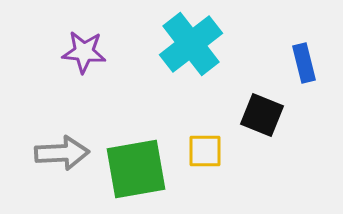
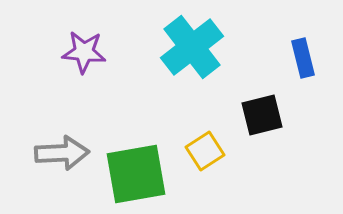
cyan cross: moved 1 px right, 3 px down
blue rectangle: moved 1 px left, 5 px up
black square: rotated 36 degrees counterclockwise
yellow square: rotated 33 degrees counterclockwise
green square: moved 5 px down
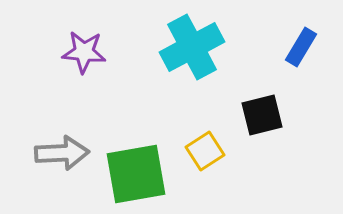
cyan cross: rotated 10 degrees clockwise
blue rectangle: moved 2 px left, 11 px up; rotated 45 degrees clockwise
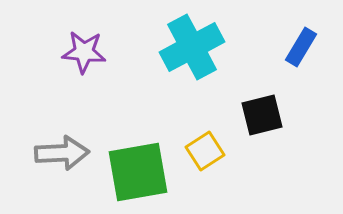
green square: moved 2 px right, 2 px up
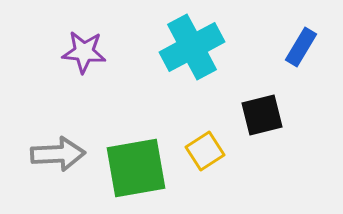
gray arrow: moved 4 px left, 1 px down
green square: moved 2 px left, 4 px up
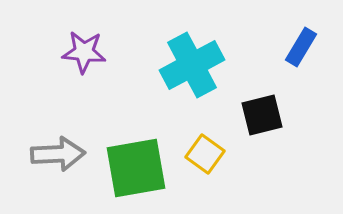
cyan cross: moved 18 px down
yellow square: moved 3 px down; rotated 21 degrees counterclockwise
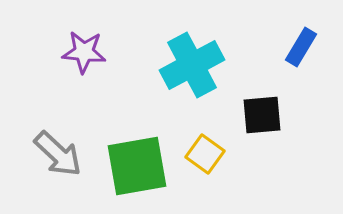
black square: rotated 9 degrees clockwise
gray arrow: rotated 46 degrees clockwise
green square: moved 1 px right, 2 px up
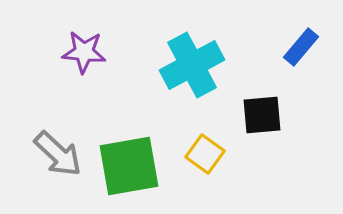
blue rectangle: rotated 9 degrees clockwise
green square: moved 8 px left
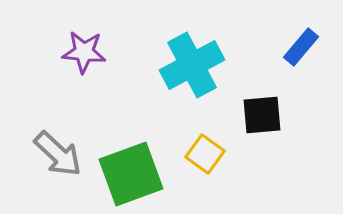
green square: moved 2 px right, 8 px down; rotated 10 degrees counterclockwise
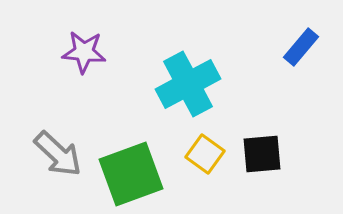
cyan cross: moved 4 px left, 19 px down
black square: moved 39 px down
